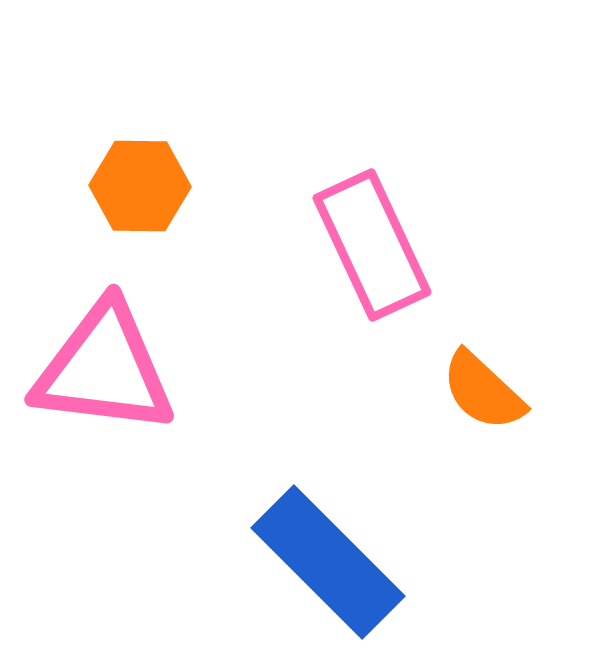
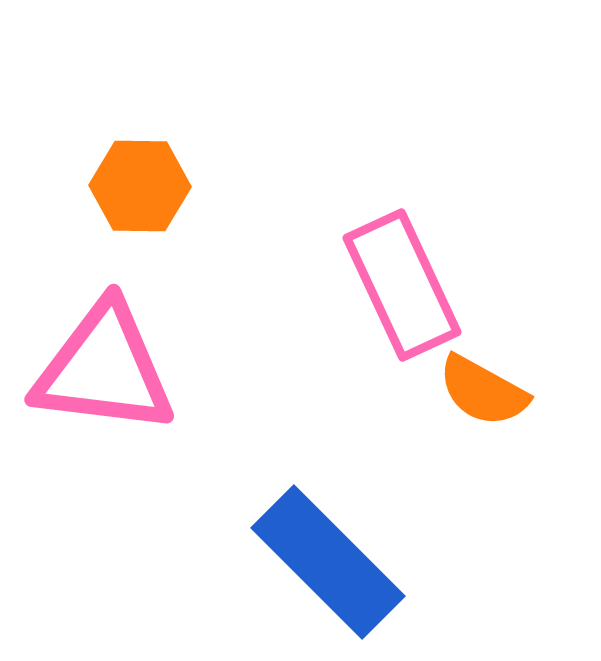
pink rectangle: moved 30 px right, 40 px down
orange semicircle: rotated 14 degrees counterclockwise
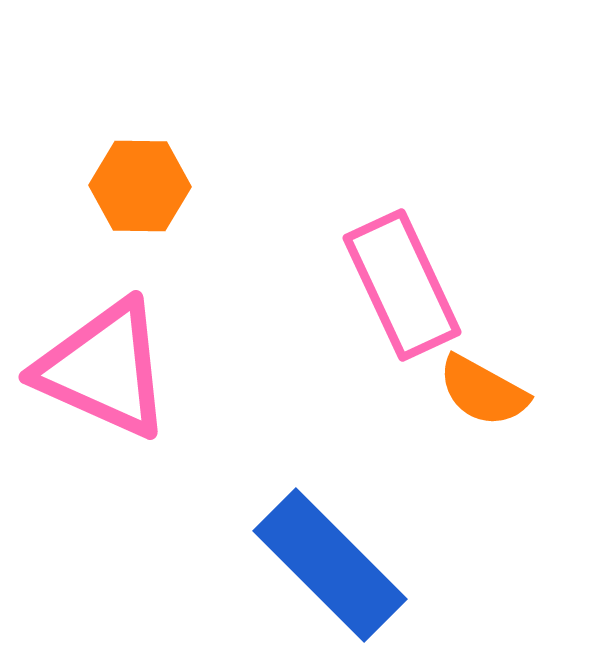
pink triangle: rotated 17 degrees clockwise
blue rectangle: moved 2 px right, 3 px down
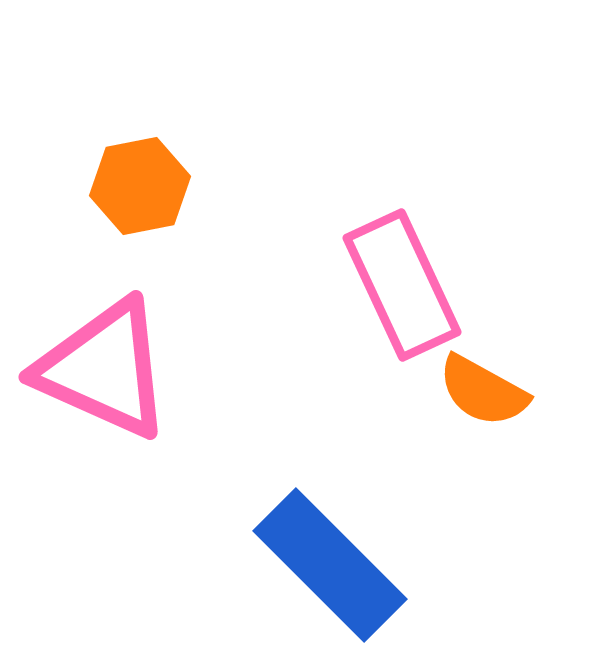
orange hexagon: rotated 12 degrees counterclockwise
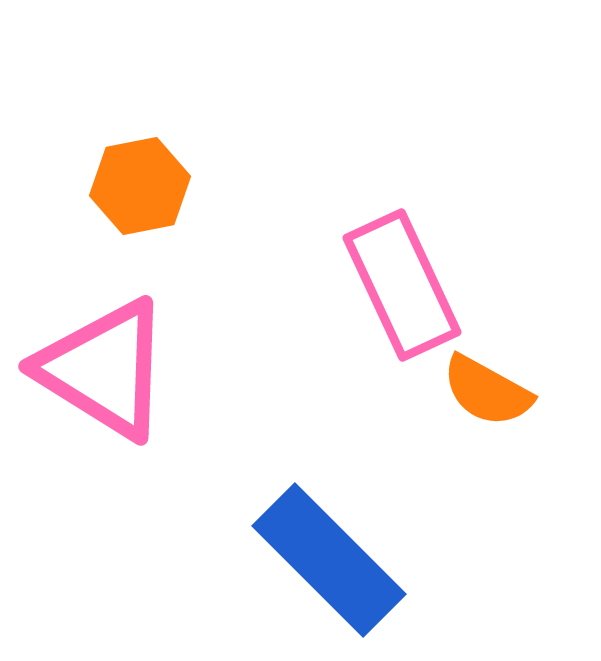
pink triangle: rotated 8 degrees clockwise
orange semicircle: moved 4 px right
blue rectangle: moved 1 px left, 5 px up
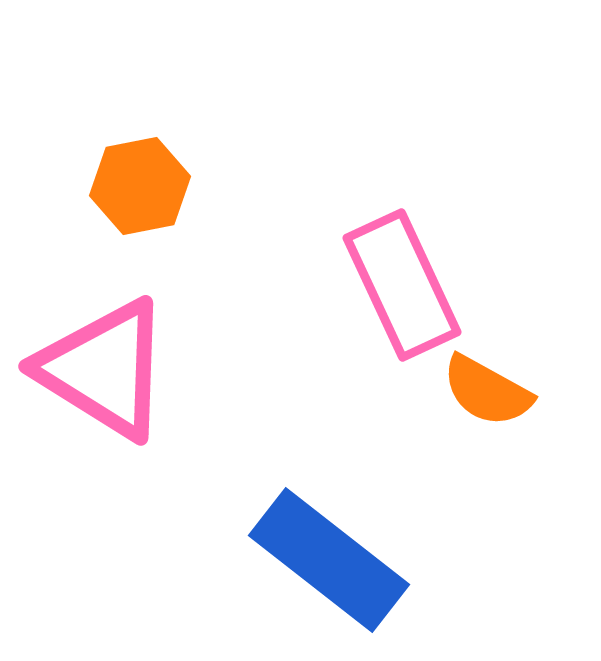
blue rectangle: rotated 7 degrees counterclockwise
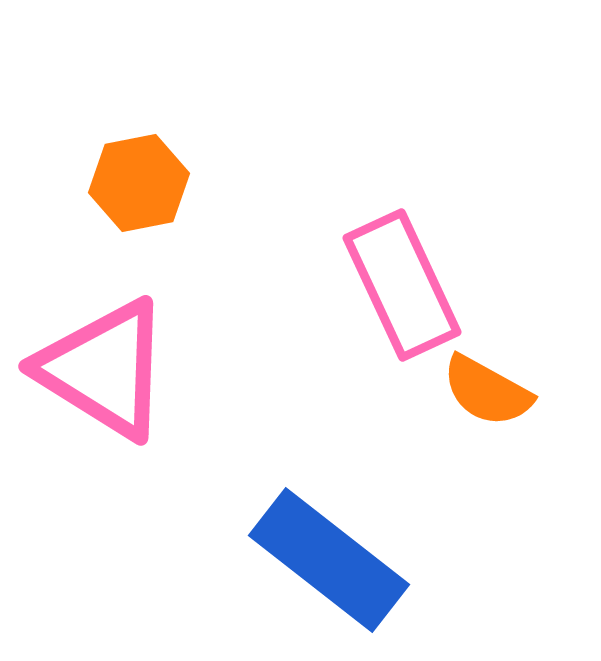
orange hexagon: moved 1 px left, 3 px up
